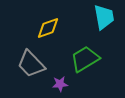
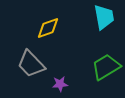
green trapezoid: moved 21 px right, 8 px down
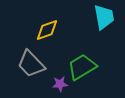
yellow diamond: moved 1 px left, 2 px down
green trapezoid: moved 24 px left
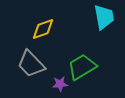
yellow diamond: moved 4 px left, 1 px up
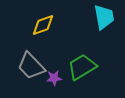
yellow diamond: moved 4 px up
gray trapezoid: moved 2 px down
purple star: moved 6 px left, 6 px up
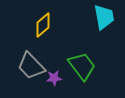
yellow diamond: rotated 20 degrees counterclockwise
green trapezoid: moved 1 px up; rotated 84 degrees clockwise
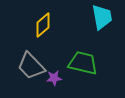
cyan trapezoid: moved 2 px left
green trapezoid: moved 1 px right, 3 px up; rotated 40 degrees counterclockwise
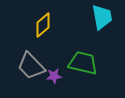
purple star: moved 2 px up
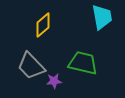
purple star: moved 5 px down
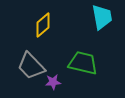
purple star: moved 1 px left, 1 px down
